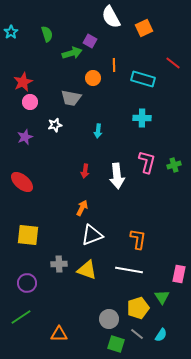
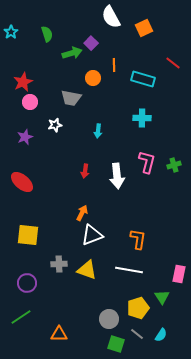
purple square: moved 1 px right, 2 px down; rotated 16 degrees clockwise
orange arrow: moved 5 px down
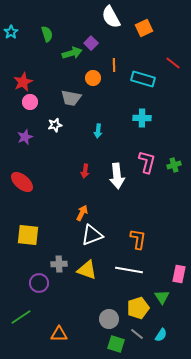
purple circle: moved 12 px right
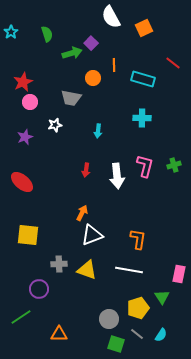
pink L-shape: moved 2 px left, 4 px down
red arrow: moved 1 px right, 1 px up
purple circle: moved 6 px down
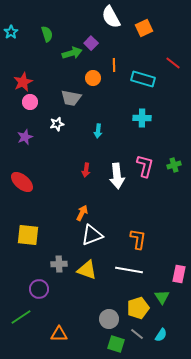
white star: moved 2 px right, 1 px up
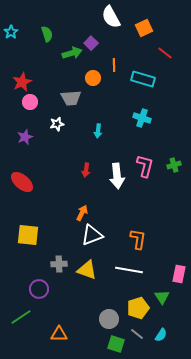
red line: moved 8 px left, 10 px up
red star: moved 1 px left
gray trapezoid: rotated 15 degrees counterclockwise
cyan cross: rotated 18 degrees clockwise
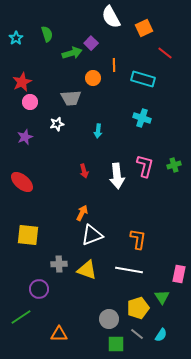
cyan star: moved 5 px right, 6 px down
red arrow: moved 2 px left, 1 px down; rotated 24 degrees counterclockwise
green square: rotated 18 degrees counterclockwise
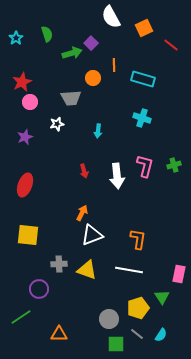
red line: moved 6 px right, 8 px up
red ellipse: moved 3 px right, 3 px down; rotated 70 degrees clockwise
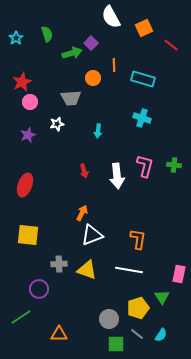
purple star: moved 3 px right, 2 px up
green cross: rotated 24 degrees clockwise
